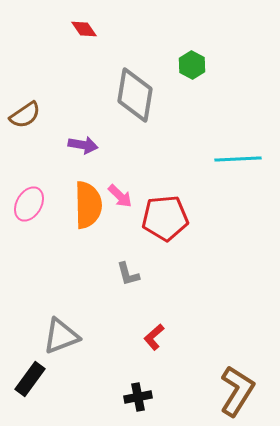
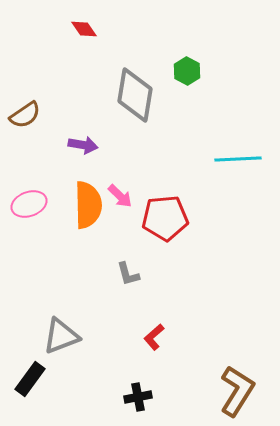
green hexagon: moved 5 px left, 6 px down
pink ellipse: rotated 40 degrees clockwise
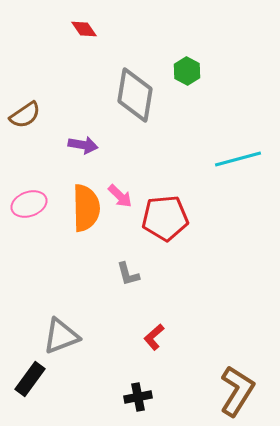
cyan line: rotated 12 degrees counterclockwise
orange semicircle: moved 2 px left, 3 px down
